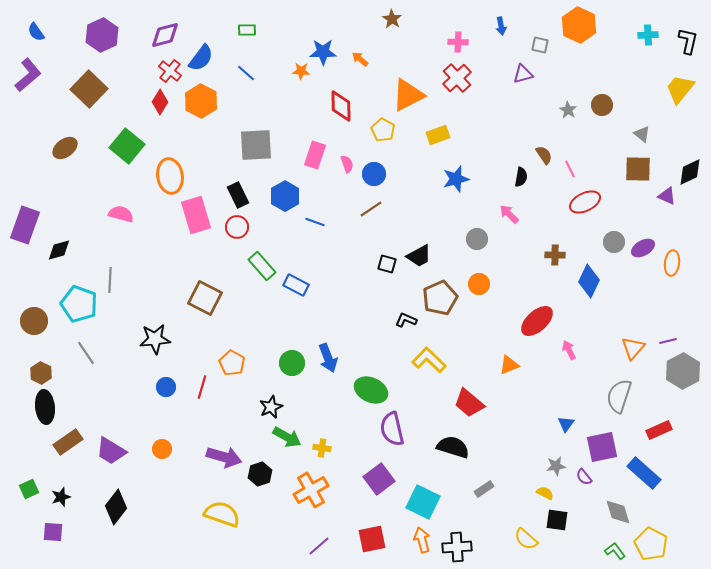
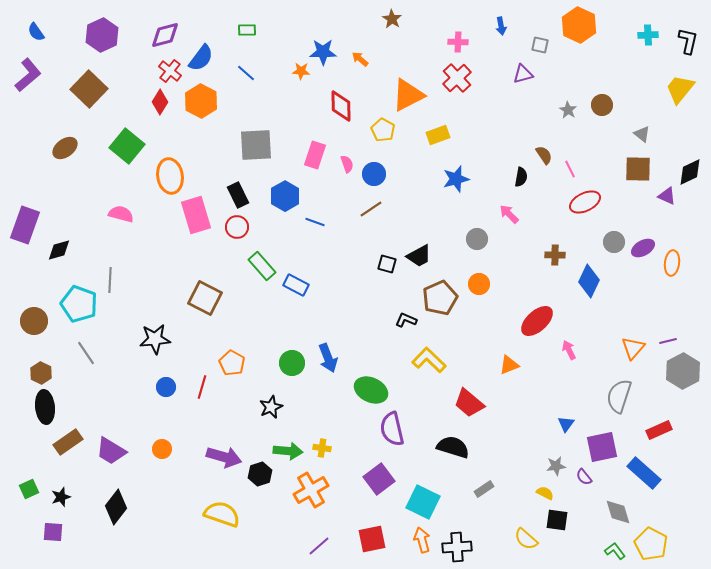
green arrow at (287, 437): moved 1 px right, 14 px down; rotated 24 degrees counterclockwise
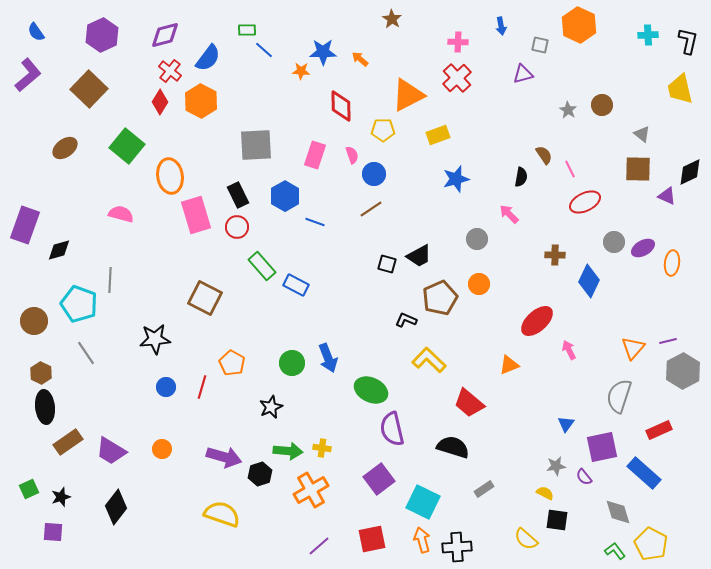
blue semicircle at (201, 58): moved 7 px right
blue line at (246, 73): moved 18 px right, 23 px up
yellow trapezoid at (680, 89): rotated 52 degrees counterclockwise
yellow pentagon at (383, 130): rotated 30 degrees counterclockwise
pink semicircle at (347, 164): moved 5 px right, 9 px up
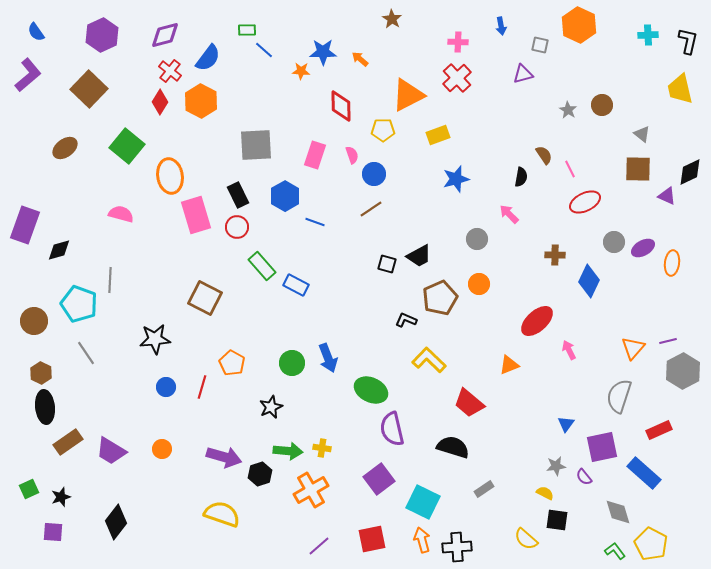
black diamond at (116, 507): moved 15 px down
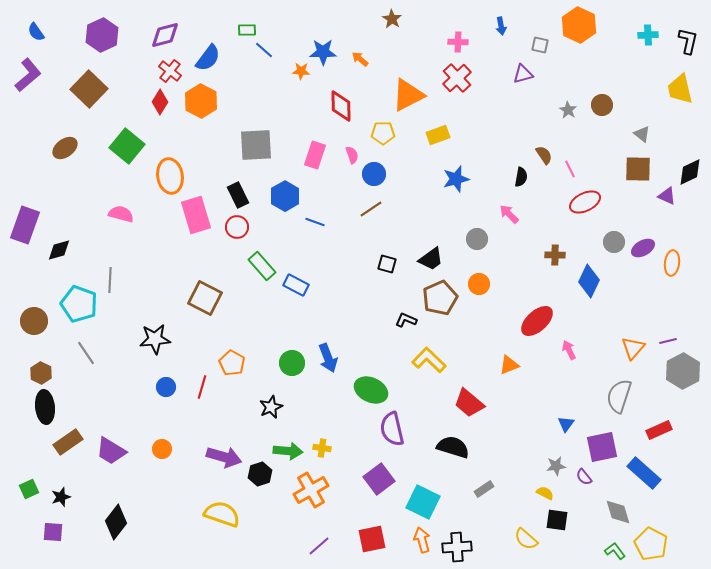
yellow pentagon at (383, 130): moved 3 px down
black trapezoid at (419, 256): moved 12 px right, 3 px down; rotated 8 degrees counterclockwise
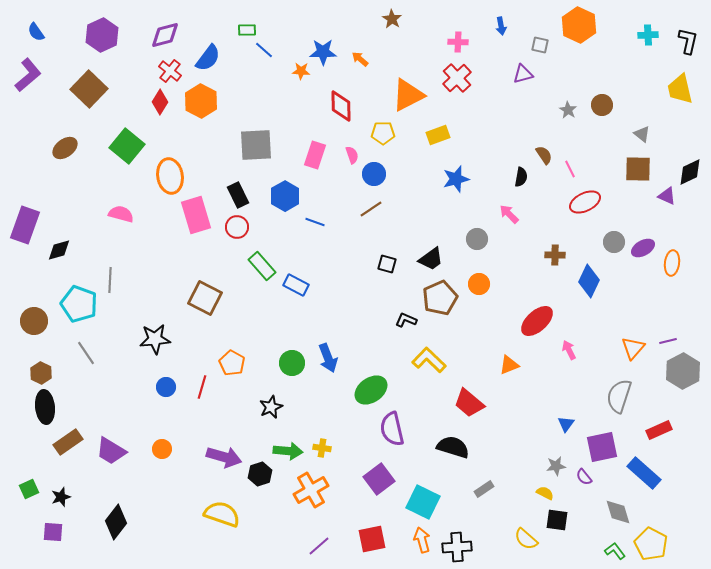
green ellipse at (371, 390): rotated 60 degrees counterclockwise
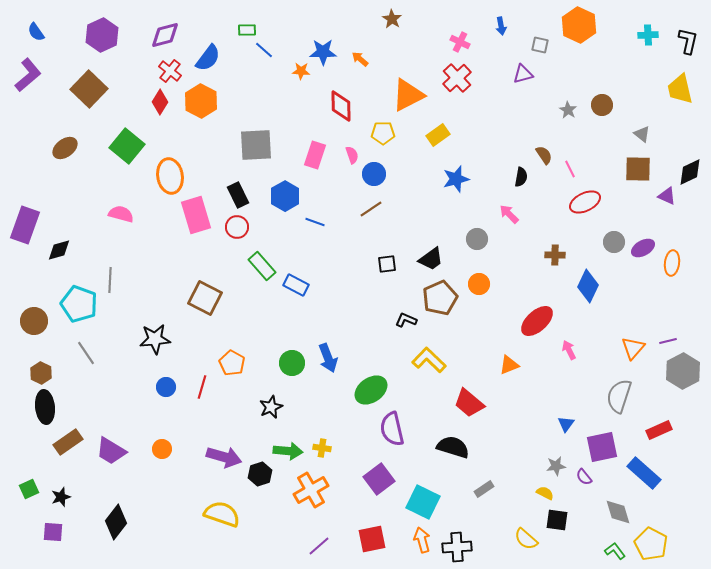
pink cross at (458, 42): moved 2 px right; rotated 24 degrees clockwise
yellow rectangle at (438, 135): rotated 15 degrees counterclockwise
black square at (387, 264): rotated 24 degrees counterclockwise
blue diamond at (589, 281): moved 1 px left, 5 px down
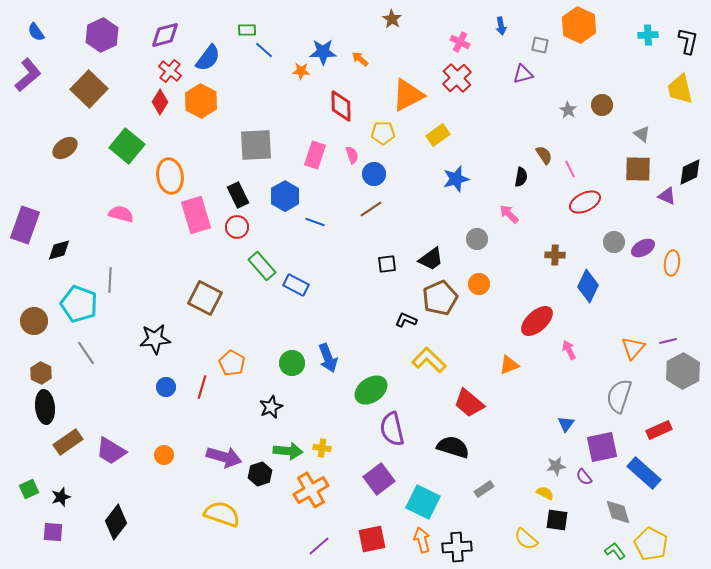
orange circle at (162, 449): moved 2 px right, 6 px down
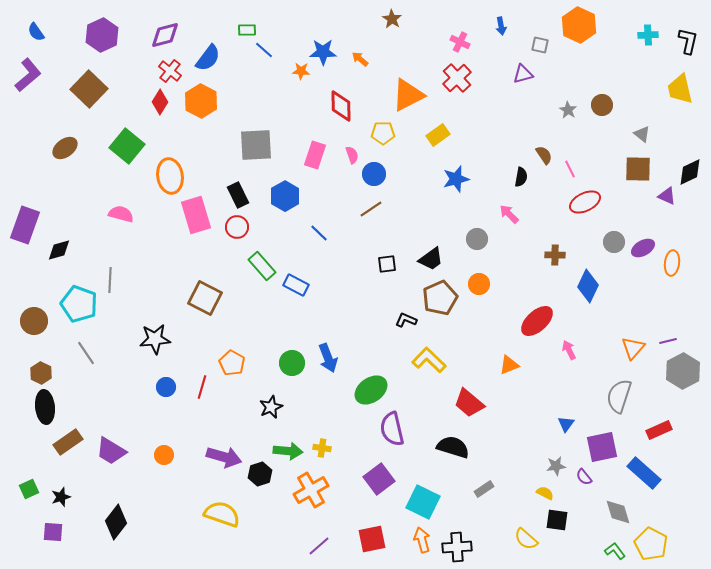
blue line at (315, 222): moved 4 px right, 11 px down; rotated 24 degrees clockwise
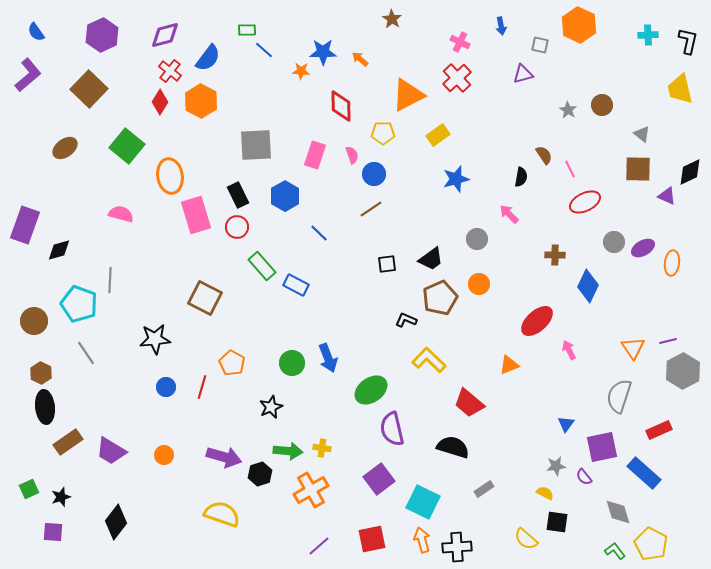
orange triangle at (633, 348): rotated 15 degrees counterclockwise
black square at (557, 520): moved 2 px down
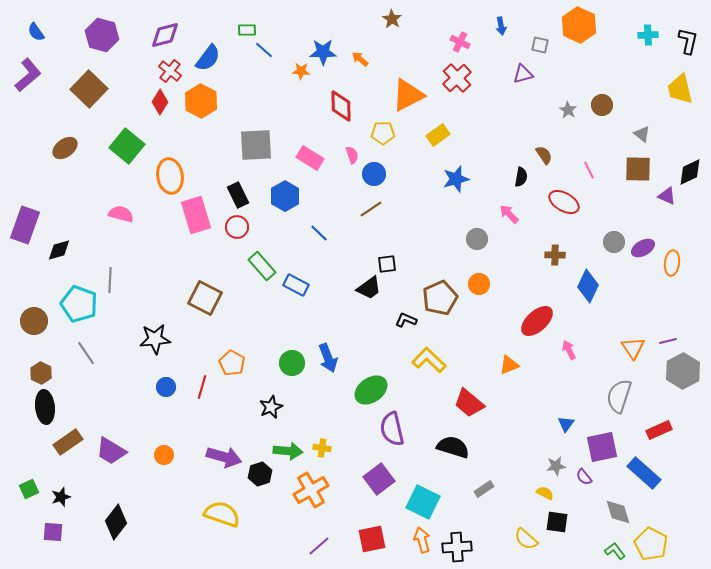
purple hexagon at (102, 35): rotated 20 degrees counterclockwise
pink rectangle at (315, 155): moved 5 px left, 3 px down; rotated 76 degrees counterclockwise
pink line at (570, 169): moved 19 px right, 1 px down
red ellipse at (585, 202): moved 21 px left; rotated 56 degrees clockwise
black trapezoid at (431, 259): moved 62 px left, 29 px down
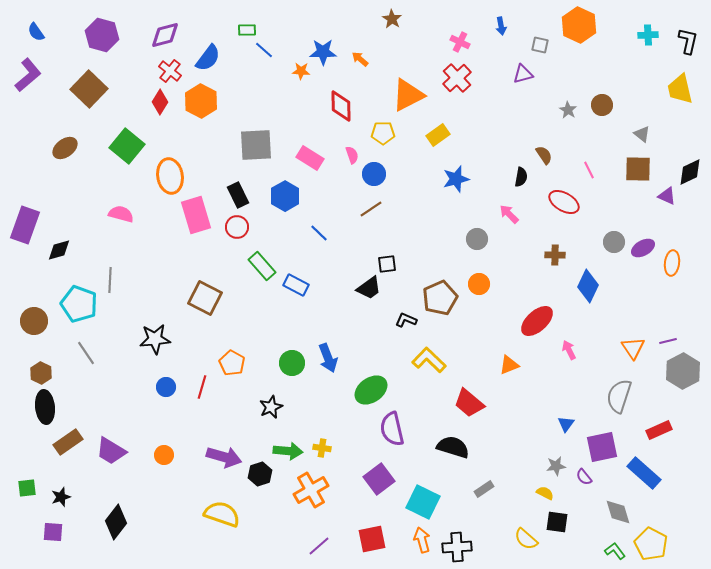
green square at (29, 489): moved 2 px left, 1 px up; rotated 18 degrees clockwise
